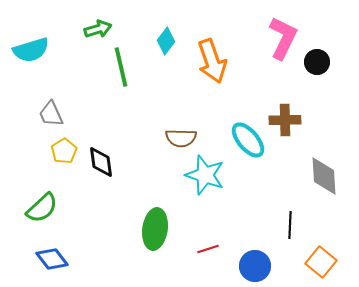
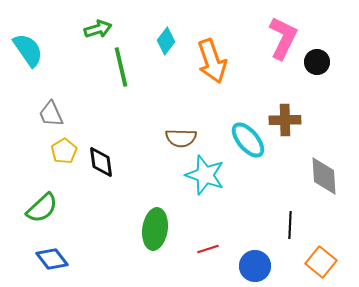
cyan semicircle: moved 3 px left; rotated 108 degrees counterclockwise
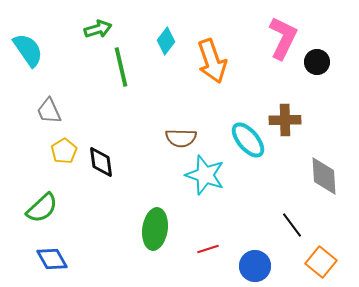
gray trapezoid: moved 2 px left, 3 px up
black line: moved 2 px right; rotated 40 degrees counterclockwise
blue diamond: rotated 8 degrees clockwise
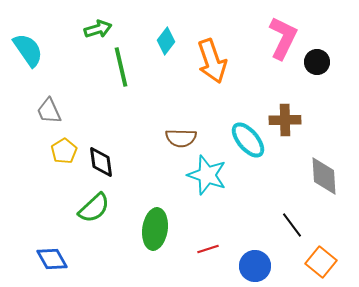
cyan star: moved 2 px right
green semicircle: moved 52 px right
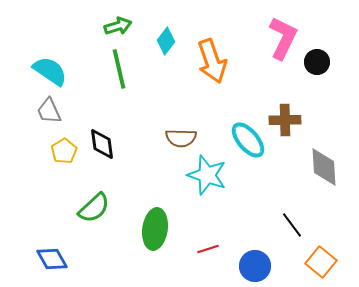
green arrow: moved 20 px right, 3 px up
cyan semicircle: moved 22 px right, 21 px down; rotated 21 degrees counterclockwise
green line: moved 2 px left, 2 px down
black diamond: moved 1 px right, 18 px up
gray diamond: moved 9 px up
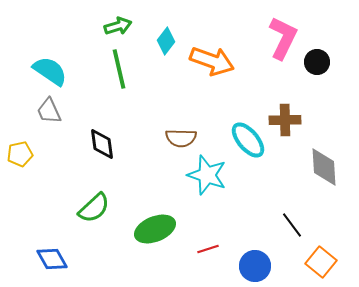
orange arrow: rotated 51 degrees counterclockwise
yellow pentagon: moved 44 px left, 3 px down; rotated 20 degrees clockwise
green ellipse: rotated 60 degrees clockwise
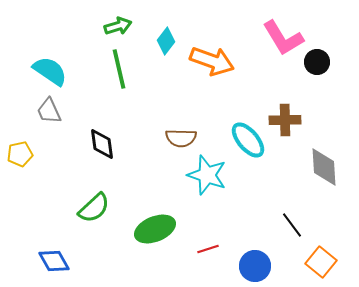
pink L-shape: rotated 123 degrees clockwise
blue diamond: moved 2 px right, 2 px down
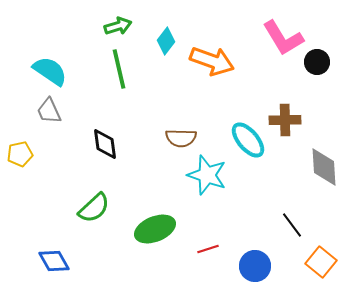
black diamond: moved 3 px right
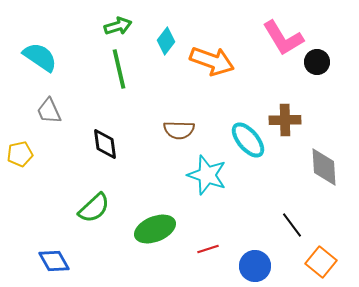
cyan semicircle: moved 10 px left, 14 px up
brown semicircle: moved 2 px left, 8 px up
